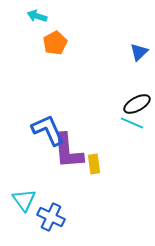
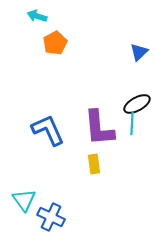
cyan line: rotated 70 degrees clockwise
purple L-shape: moved 31 px right, 23 px up
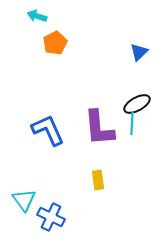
yellow rectangle: moved 4 px right, 16 px down
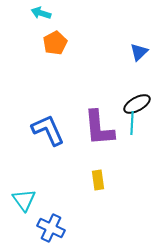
cyan arrow: moved 4 px right, 3 px up
blue cross: moved 11 px down
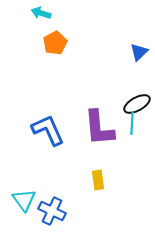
blue cross: moved 1 px right, 17 px up
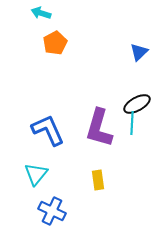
purple L-shape: rotated 21 degrees clockwise
cyan triangle: moved 12 px right, 26 px up; rotated 15 degrees clockwise
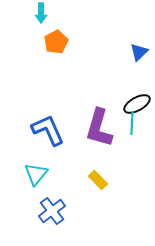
cyan arrow: rotated 108 degrees counterclockwise
orange pentagon: moved 1 px right, 1 px up
yellow rectangle: rotated 36 degrees counterclockwise
blue cross: rotated 28 degrees clockwise
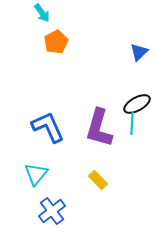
cyan arrow: moved 1 px right; rotated 36 degrees counterclockwise
blue L-shape: moved 3 px up
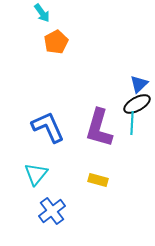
blue triangle: moved 32 px down
yellow rectangle: rotated 30 degrees counterclockwise
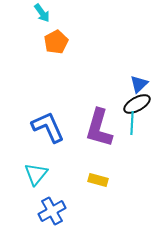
blue cross: rotated 8 degrees clockwise
